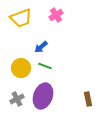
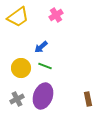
yellow trapezoid: moved 3 px left, 1 px up; rotated 15 degrees counterclockwise
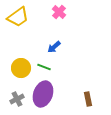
pink cross: moved 3 px right, 3 px up; rotated 16 degrees counterclockwise
blue arrow: moved 13 px right
green line: moved 1 px left, 1 px down
purple ellipse: moved 2 px up
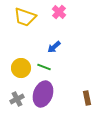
yellow trapezoid: moved 7 px right; rotated 55 degrees clockwise
brown rectangle: moved 1 px left, 1 px up
